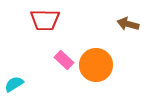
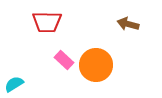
red trapezoid: moved 2 px right, 2 px down
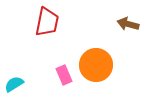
red trapezoid: rotated 80 degrees counterclockwise
pink rectangle: moved 15 px down; rotated 24 degrees clockwise
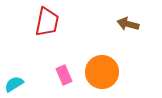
orange circle: moved 6 px right, 7 px down
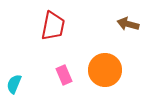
red trapezoid: moved 6 px right, 4 px down
orange circle: moved 3 px right, 2 px up
cyan semicircle: rotated 36 degrees counterclockwise
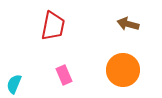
orange circle: moved 18 px right
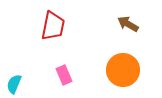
brown arrow: rotated 15 degrees clockwise
